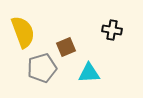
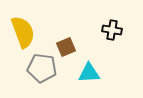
gray pentagon: rotated 24 degrees clockwise
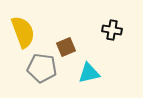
cyan triangle: rotated 10 degrees counterclockwise
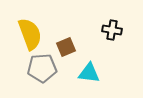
yellow semicircle: moved 7 px right, 2 px down
gray pentagon: rotated 12 degrees counterclockwise
cyan triangle: rotated 20 degrees clockwise
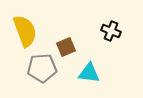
black cross: moved 1 px left, 1 px down; rotated 12 degrees clockwise
yellow semicircle: moved 5 px left, 3 px up
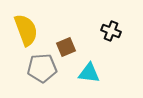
yellow semicircle: moved 1 px right, 1 px up
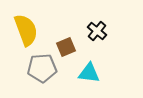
black cross: moved 14 px left; rotated 18 degrees clockwise
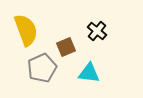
gray pentagon: rotated 20 degrees counterclockwise
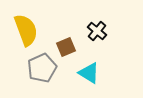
cyan triangle: rotated 25 degrees clockwise
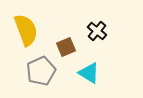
gray pentagon: moved 1 px left, 3 px down
